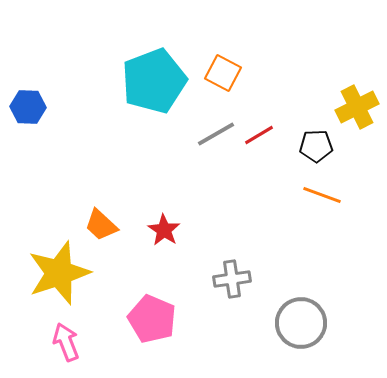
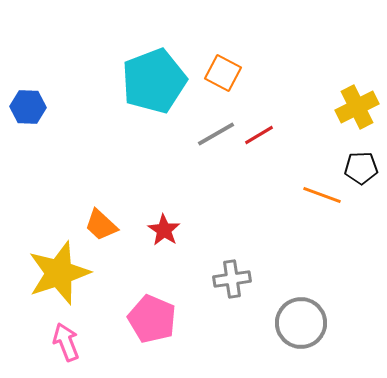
black pentagon: moved 45 px right, 22 px down
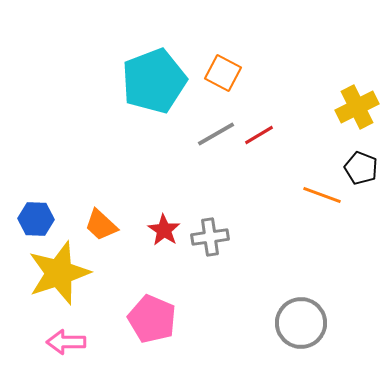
blue hexagon: moved 8 px right, 112 px down
black pentagon: rotated 24 degrees clockwise
gray cross: moved 22 px left, 42 px up
pink arrow: rotated 69 degrees counterclockwise
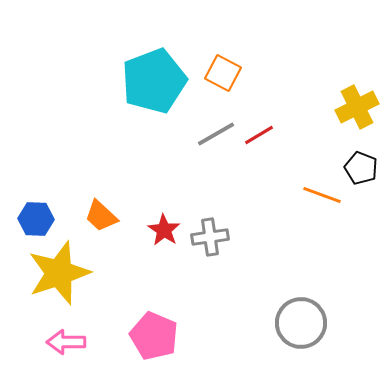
orange trapezoid: moved 9 px up
pink pentagon: moved 2 px right, 17 px down
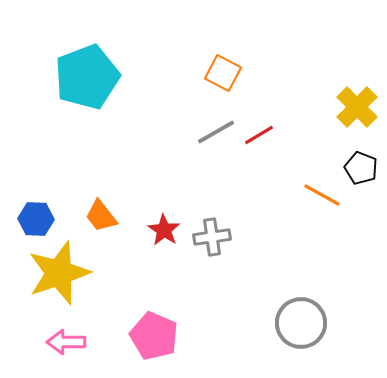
cyan pentagon: moved 67 px left, 4 px up
yellow cross: rotated 18 degrees counterclockwise
gray line: moved 2 px up
orange line: rotated 9 degrees clockwise
orange trapezoid: rotated 9 degrees clockwise
gray cross: moved 2 px right
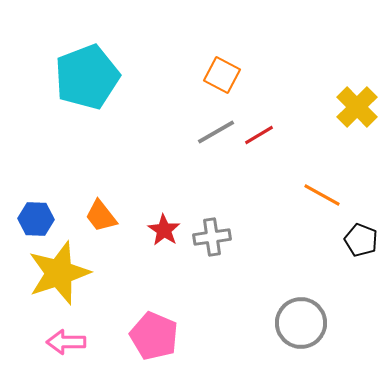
orange square: moved 1 px left, 2 px down
black pentagon: moved 72 px down
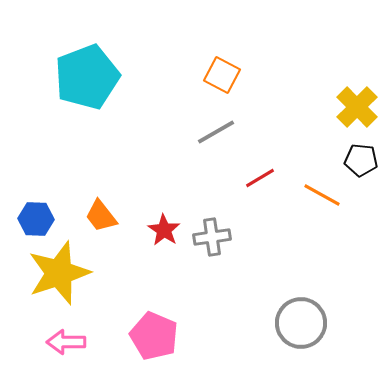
red line: moved 1 px right, 43 px down
black pentagon: moved 80 px up; rotated 16 degrees counterclockwise
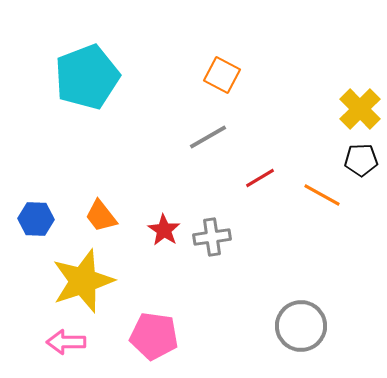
yellow cross: moved 3 px right, 2 px down
gray line: moved 8 px left, 5 px down
black pentagon: rotated 8 degrees counterclockwise
yellow star: moved 24 px right, 8 px down
gray circle: moved 3 px down
pink pentagon: rotated 15 degrees counterclockwise
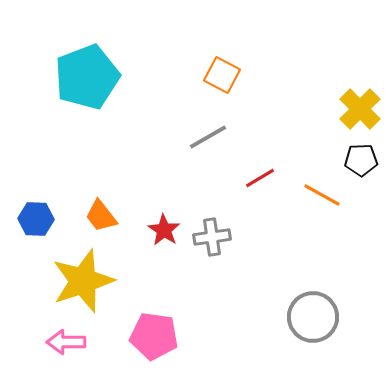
gray circle: moved 12 px right, 9 px up
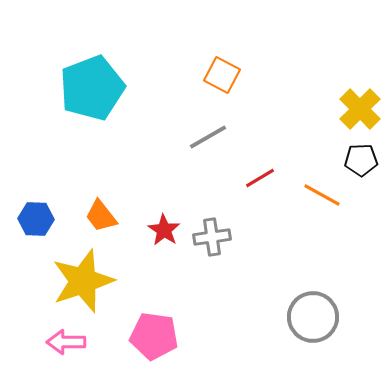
cyan pentagon: moved 5 px right, 11 px down
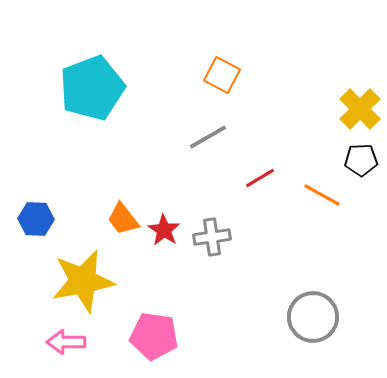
orange trapezoid: moved 22 px right, 3 px down
yellow star: rotated 8 degrees clockwise
